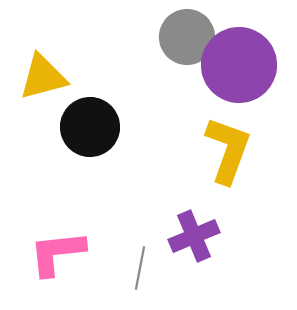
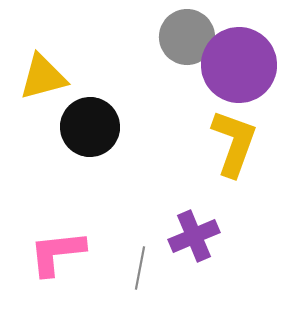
yellow L-shape: moved 6 px right, 7 px up
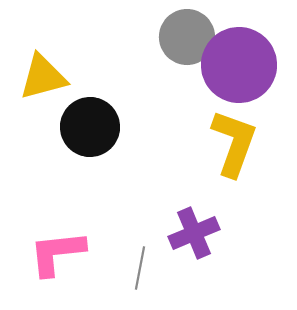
purple cross: moved 3 px up
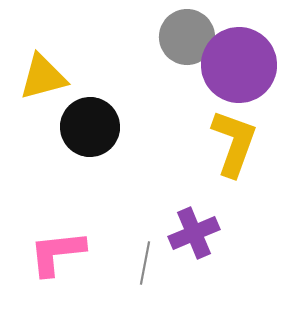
gray line: moved 5 px right, 5 px up
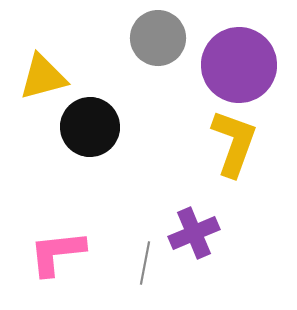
gray circle: moved 29 px left, 1 px down
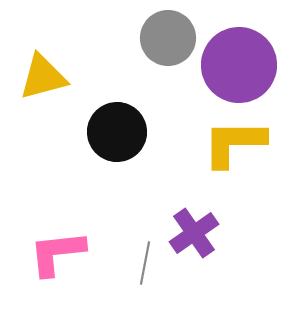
gray circle: moved 10 px right
black circle: moved 27 px right, 5 px down
yellow L-shape: rotated 110 degrees counterclockwise
purple cross: rotated 12 degrees counterclockwise
